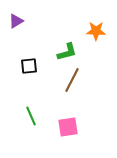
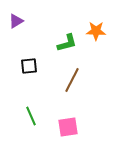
green L-shape: moved 9 px up
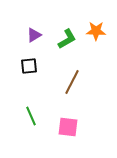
purple triangle: moved 18 px right, 14 px down
green L-shape: moved 4 px up; rotated 15 degrees counterclockwise
brown line: moved 2 px down
pink square: rotated 15 degrees clockwise
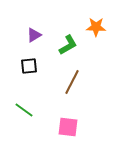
orange star: moved 4 px up
green L-shape: moved 1 px right, 6 px down
green line: moved 7 px left, 6 px up; rotated 30 degrees counterclockwise
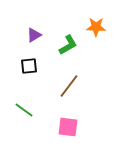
brown line: moved 3 px left, 4 px down; rotated 10 degrees clockwise
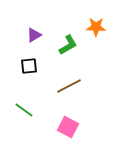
brown line: rotated 25 degrees clockwise
pink square: rotated 20 degrees clockwise
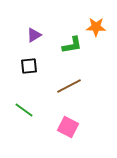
green L-shape: moved 4 px right; rotated 20 degrees clockwise
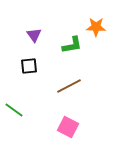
purple triangle: rotated 35 degrees counterclockwise
green line: moved 10 px left
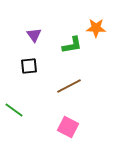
orange star: moved 1 px down
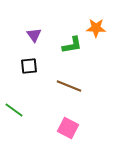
brown line: rotated 50 degrees clockwise
pink square: moved 1 px down
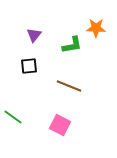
purple triangle: rotated 14 degrees clockwise
green line: moved 1 px left, 7 px down
pink square: moved 8 px left, 3 px up
